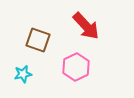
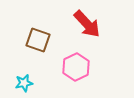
red arrow: moved 1 px right, 2 px up
cyan star: moved 1 px right, 9 px down
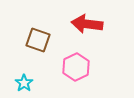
red arrow: rotated 140 degrees clockwise
cyan star: rotated 24 degrees counterclockwise
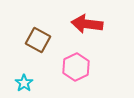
brown square: rotated 10 degrees clockwise
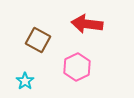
pink hexagon: moved 1 px right
cyan star: moved 1 px right, 2 px up
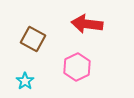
brown square: moved 5 px left, 1 px up
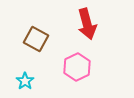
red arrow: rotated 112 degrees counterclockwise
brown square: moved 3 px right
